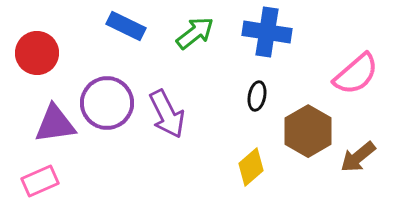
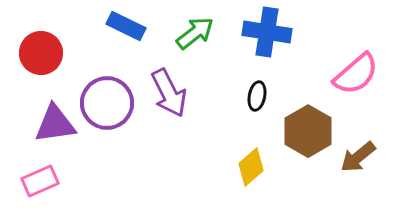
red circle: moved 4 px right
purple arrow: moved 2 px right, 21 px up
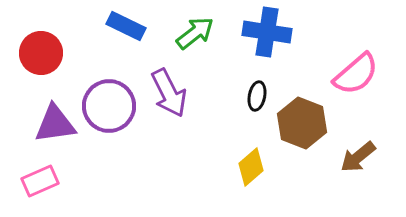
purple circle: moved 2 px right, 3 px down
brown hexagon: moved 6 px left, 8 px up; rotated 9 degrees counterclockwise
